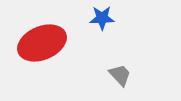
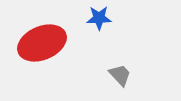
blue star: moved 3 px left
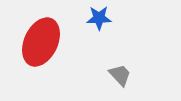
red ellipse: moved 1 px left, 1 px up; rotated 42 degrees counterclockwise
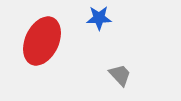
red ellipse: moved 1 px right, 1 px up
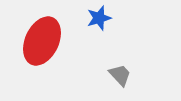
blue star: rotated 15 degrees counterclockwise
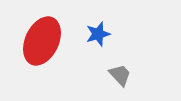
blue star: moved 1 px left, 16 px down
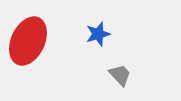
red ellipse: moved 14 px left
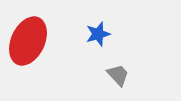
gray trapezoid: moved 2 px left
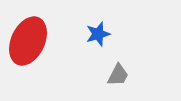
gray trapezoid: rotated 70 degrees clockwise
